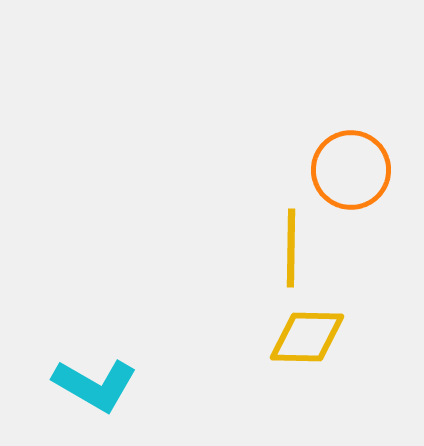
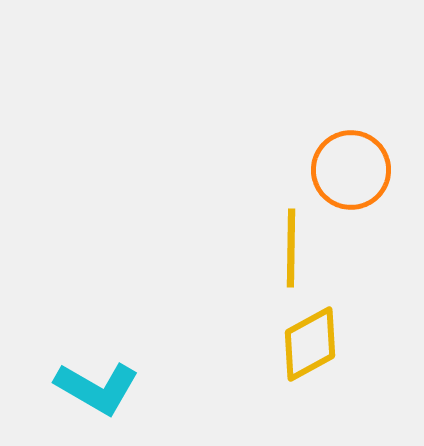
yellow diamond: moved 3 px right, 7 px down; rotated 30 degrees counterclockwise
cyan L-shape: moved 2 px right, 3 px down
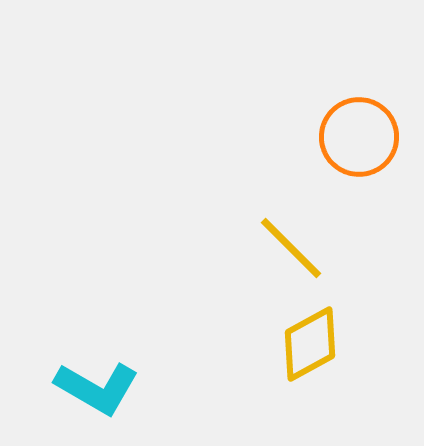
orange circle: moved 8 px right, 33 px up
yellow line: rotated 46 degrees counterclockwise
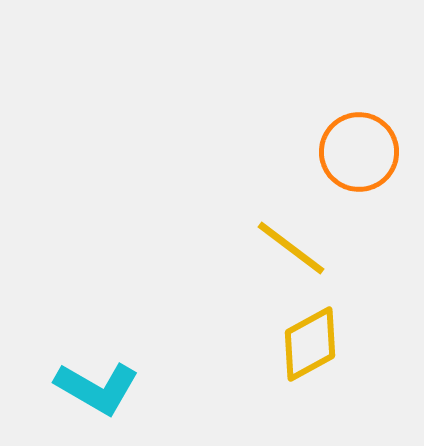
orange circle: moved 15 px down
yellow line: rotated 8 degrees counterclockwise
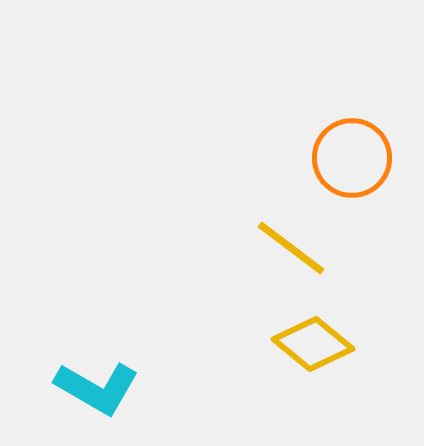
orange circle: moved 7 px left, 6 px down
yellow diamond: moved 3 px right; rotated 68 degrees clockwise
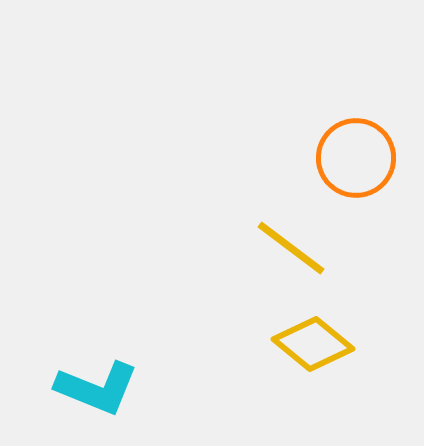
orange circle: moved 4 px right
cyan L-shape: rotated 8 degrees counterclockwise
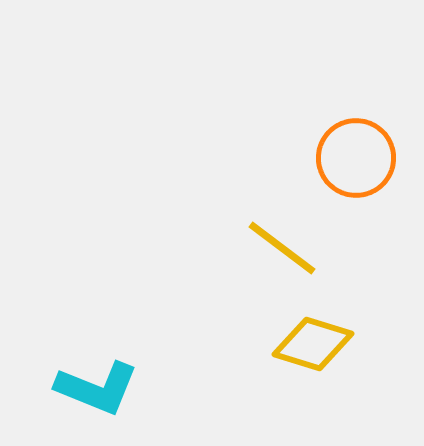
yellow line: moved 9 px left
yellow diamond: rotated 22 degrees counterclockwise
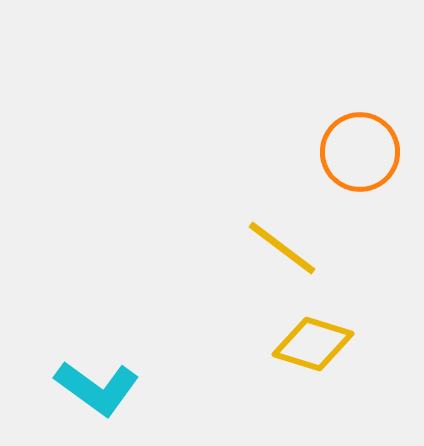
orange circle: moved 4 px right, 6 px up
cyan L-shape: rotated 14 degrees clockwise
